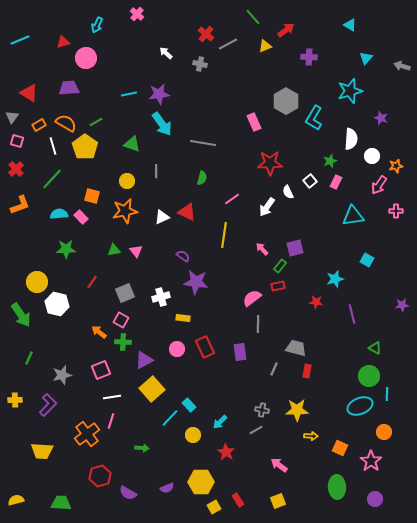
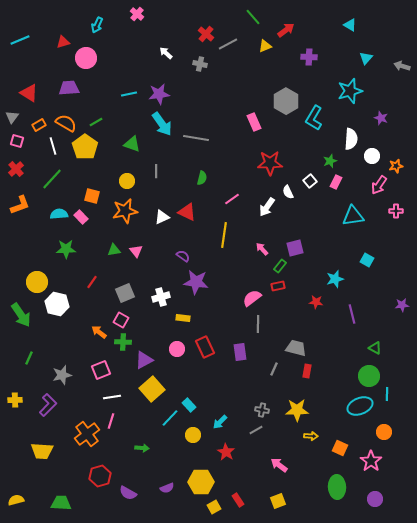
gray line at (203, 143): moved 7 px left, 5 px up
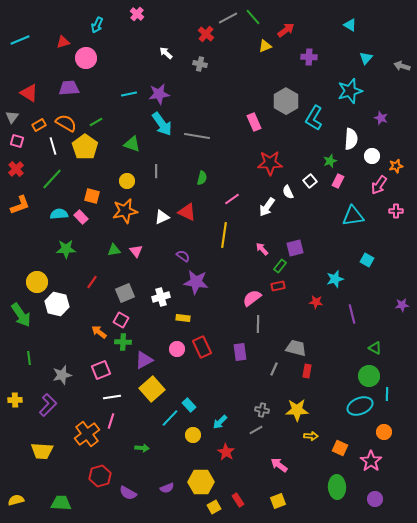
gray line at (228, 44): moved 26 px up
gray line at (196, 138): moved 1 px right, 2 px up
pink rectangle at (336, 182): moved 2 px right, 1 px up
red rectangle at (205, 347): moved 3 px left
green line at (29, 358): rotated 32 degrees counterclockwise
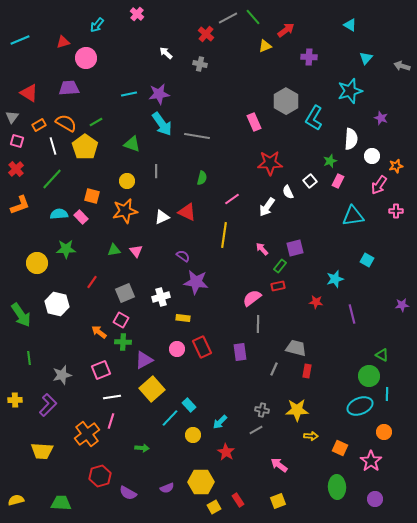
cyan arrow at (97, 25): rotated 14 degrees clockwise
yellow circle at (37, 282): moved 19 px up
green triangle at (375, 348): moved 7 px right, 7 px down
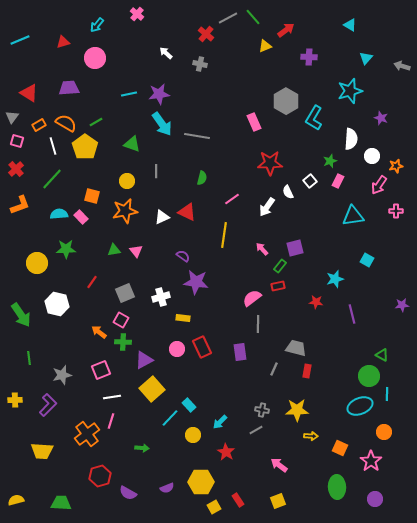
pink circle at (86, 58): moved 9 px right
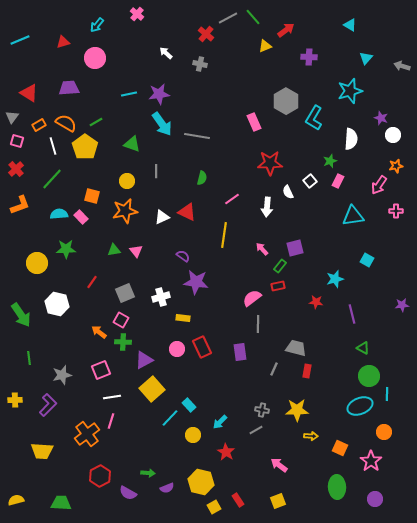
white circle at (372, 156): moved 21 px right, 21 px up
white arrow at (267, 207): rotated 30 degrees counterclockwise
green triangle at (382, 355): moved 19 px left, 7 px up
green arrow at (142, 448): moved 6 px right, 25 px down
red hexagon at (100, 476): rotated 10 degrees counterclockwise
yellow hexagon at (201, 482): rotated 15 degrees clockwise
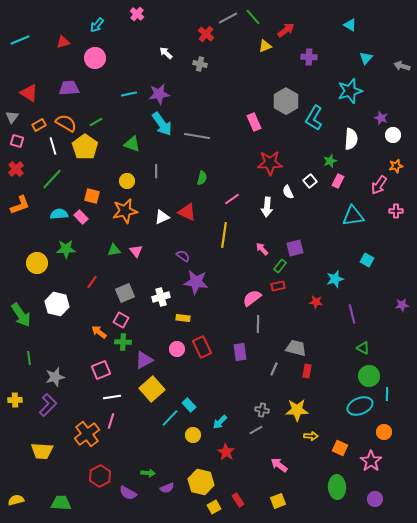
gray star at (62, 375): moved 7 px left, 2 px down
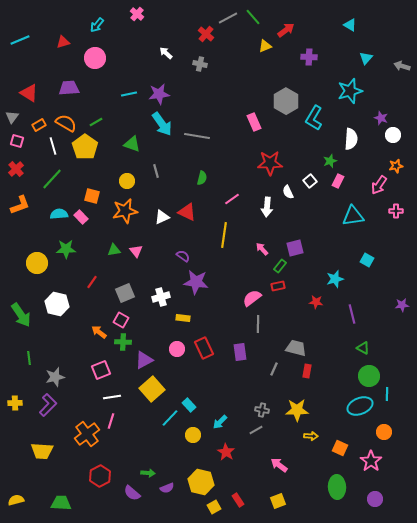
gray line at (156, 171): rotated 16 degrees counterclockwise
red rectangle at (202, 347): moved 2 px right, 1 px down
yellow cross at (15, 400): moved 3 px down
purple semicircle at (128, 493): moved 4 px right; rotated 12 degrees clockwise
